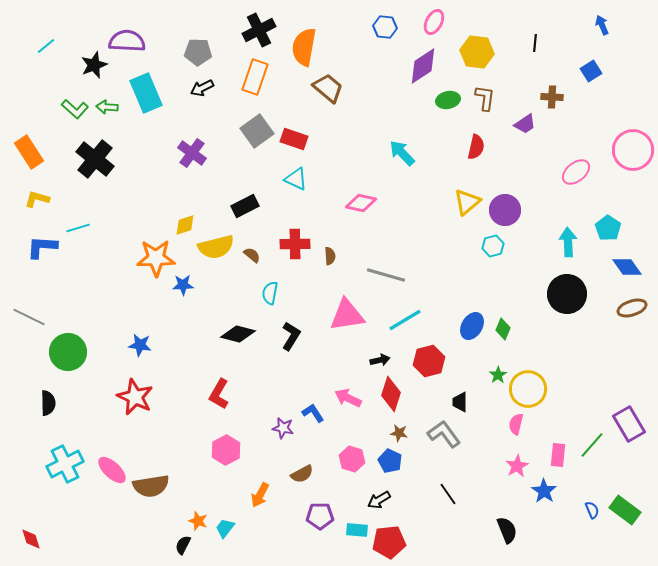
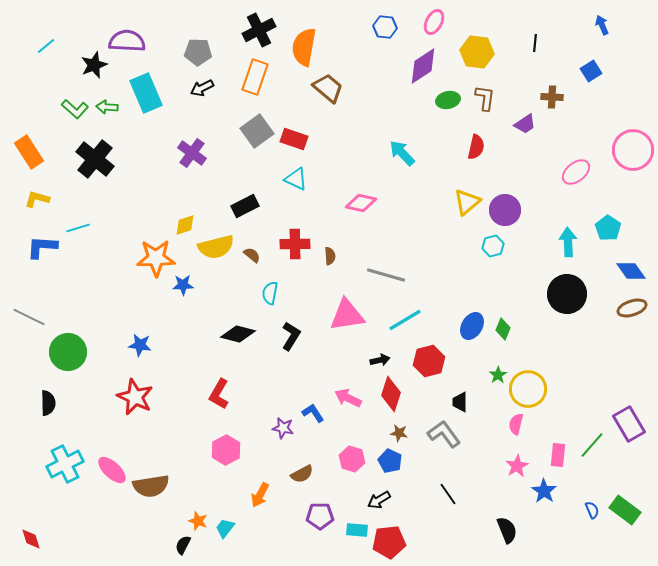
blue diamond at (627, 267): moved 4 px right, 4 px down
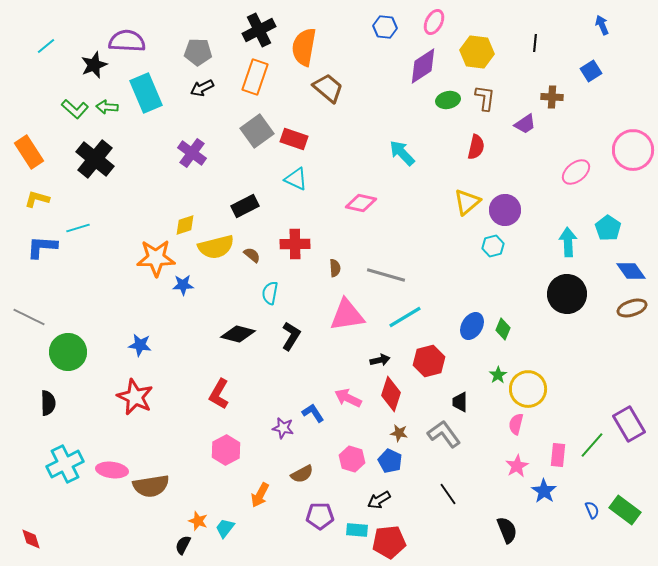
brown semicircle at (330, 256): moved 5 px right, 12 px down
cyan line at (405, 320): moved 3 px up
pink ellipse at (112, 470): rotated 36 degrees counterclockwise
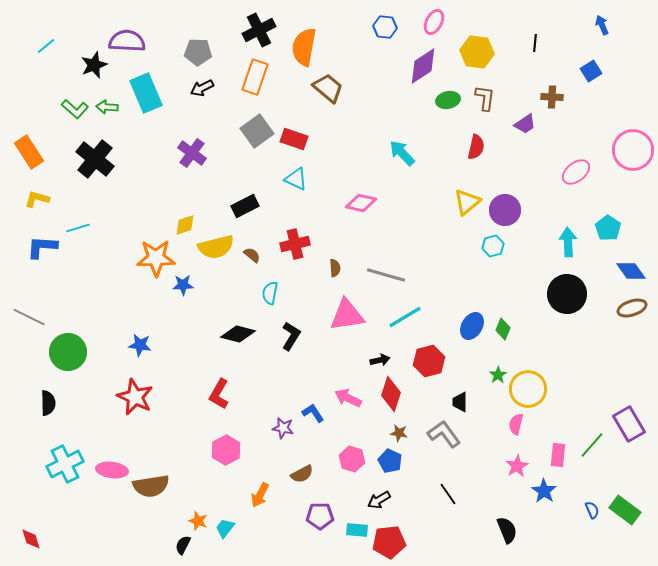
red cross at (295, 244): rotated 12 degrees counterclockwise
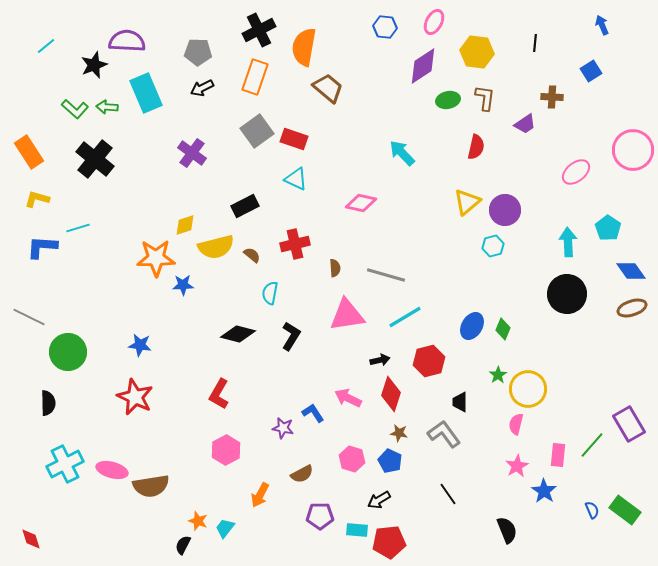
pink ellipse at (112, 470): rotated 8 degrees clockwise
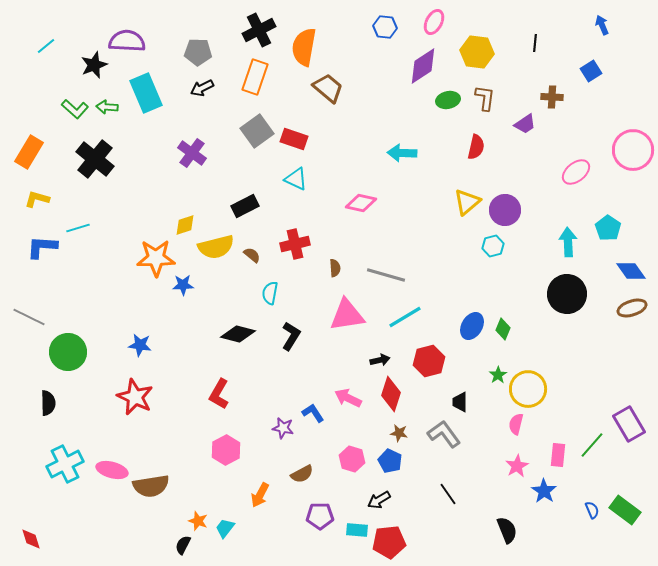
orange rectangle at (29, 152): rotated 64 degrees clockwise
cyan arrow at (402, 153): rotated 44 degrees counterclockwise
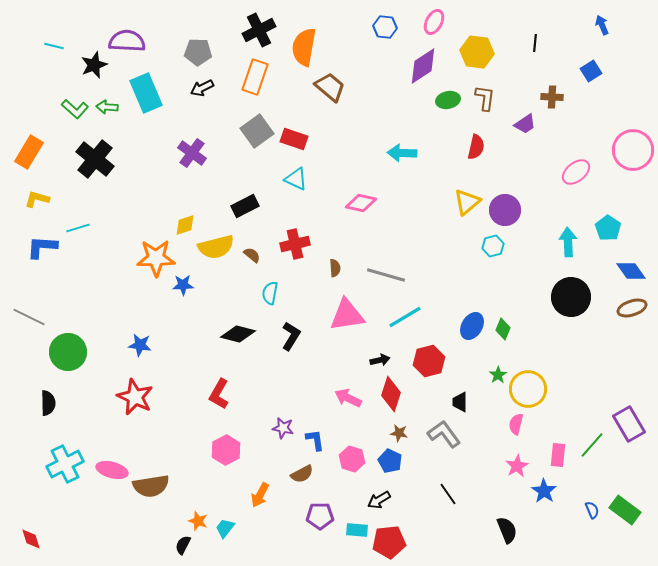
cyan line at (46, 46): moved 8 px right; rotated 54 degrees clockwise
brown trapezoid at (328, 88): moved 2 px right, 1 px up
black circle at (567, 294): moved 4 px right, 3 px down
blue L-shape at (313, 413): moved 2 px right, 27 px down; rotated 25 degrees clockwise
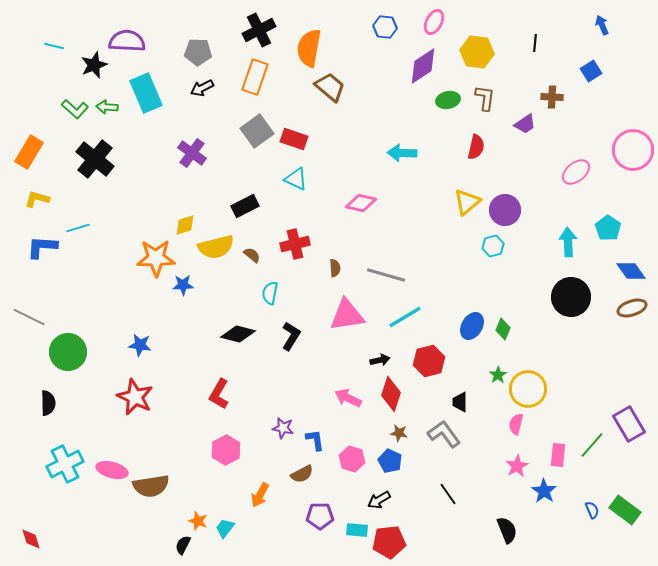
orange semicircle at (304, 47): moved 5 px right, 1 px down
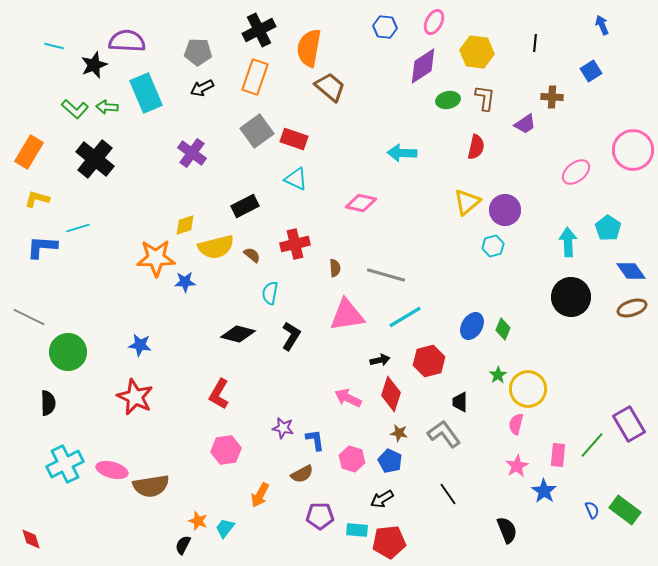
blue star at (183, 285): moved 2 px right, 3 px up
pink hexagon at (226, 450): rotated 20 degrees clockwise
black arrow at (379, 500): moved 3 px right, 1 px up
